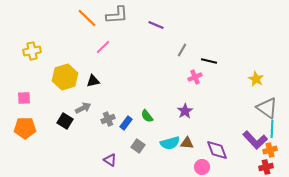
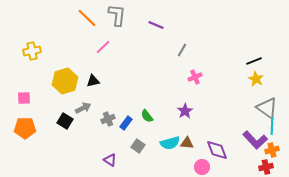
gray L-shape: rotated 80 degrees counterclockwise
black line: moved 45 px right; rotated 35 degrees counterclockwise
yellow hexagon: moved 4 px down
cyan line: moved 3 px up
orange cross: moved 2 px right
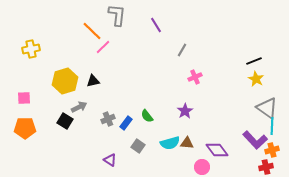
orange line: moved 5 px right, 13 px down
purple line: rotated 35 degrees clockwise
yellow cross: moved 1 px left, 2 px up
gray arrow: moved 4 px left, 1 px up
purple diamond: rotated 15 degrees counterclockwise
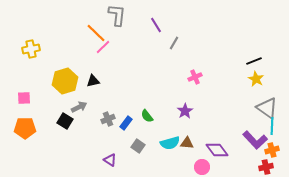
orange line: moved 4 px right, 2 px down
gray line: moved 8 px left, 7 px up
